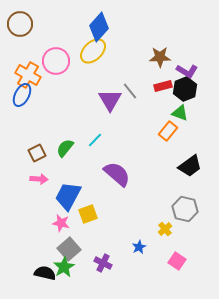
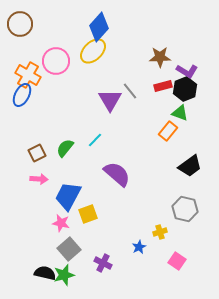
yellow cross: moved 5 px left, 3 px down; rotated 24 degrees clockwise
green star: moved 8 px down; rotated 15 degrees clockwise
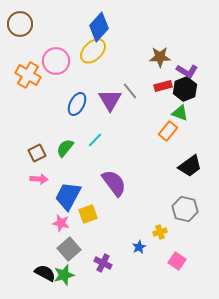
blue ellipse: moved 55 px right, 9 px down
purple semicircle: moved 3 px left, 9 px down; rotated 12 degrees clockwise
black semicircle: rotated 15 degrees clockwise
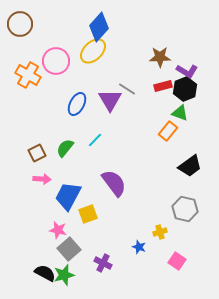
gray line: moved 3 px left, 2 px up; rotated 18 degrees counterclockwise
pink arrow: moved 3 px right
pink star: moved 3 px left, 7 px down
blue star: rotated 24 degrees counterclockwise
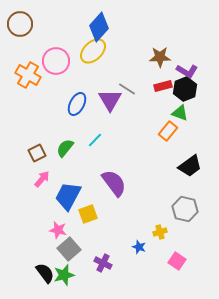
pink arrow: rotated 54 degrees counterclockwise
black semicircle: rotated 25 degrees clockwise
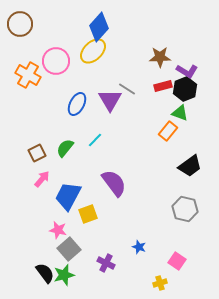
yellow cross: moved 51 px down
purple cross: moved 3 px right
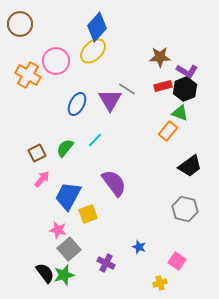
blue diamond: moved 2 px left
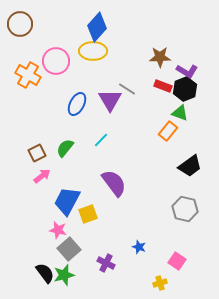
yellow ellipse: rotated 44 degrees clockwise
red rectangle: rotated 36 degrees clockwise
cyan line: moved 6 px right
pink arrow: moved 3 px up; rotated 12 degrees clockwise
blue trapezoid: moved 1 px left, 5 px down
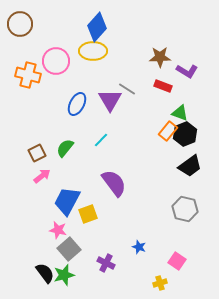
orange cross: rotated 15 degrees counterclockwise
black hexagon: moved 45 px down
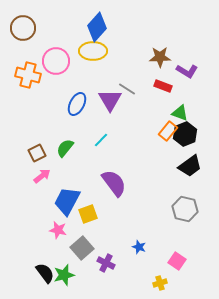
brown circle: moved 3 px right, 4 px down
gray square: moved 13 px right, 1 px up
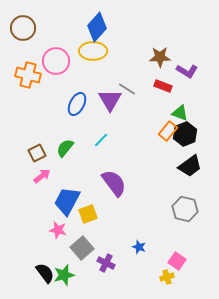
yellow cross: moved 7 px right, 6 px up
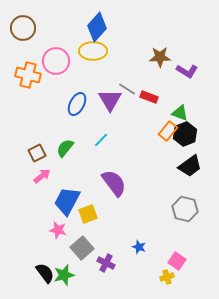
red rectangle: moved 14 px left, 11 px down
